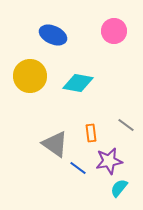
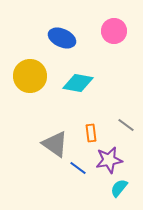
blue ellipse: moved 9 px right, 3 px down
purple star: moved 1 px up
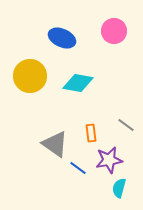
cyan semicircle: rotated 24 degrees counterclockwise
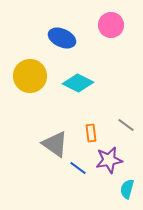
pink circle: moved 3 px left, 6 px up
cyan diamond: rotated 16 degrees clockwise
cyan semicircle: moved 8 px right, 1 px down
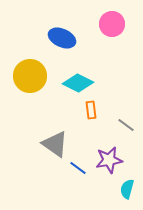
pink circle: moved 1 px right, 1 px up
orange rectangle: moved 23 px up
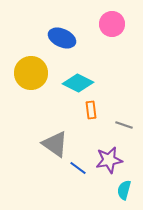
yellow circle: moved 1 px right, 3 px up
gray line: moved 2 px left; rotated 18 degrees counterclockwise
cyan semicircle: moved 3 px left, 1 px down
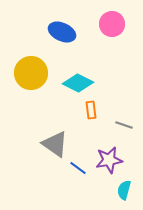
blue ellipse: moved 6 px up
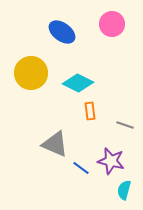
blue ellipse: rotated 12 degrees clockwise
orange rectangle: moved 1 px left, 1 px down
gray line: moved 1 px right
gray triangle: rotated 12 degrees counterclockwise
purple star: moved 2 px right, 1 px down; rotated 24 degrees clockwise
blue line: moved 3 px right
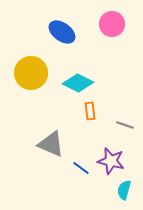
gray triangle: moved 4 px left
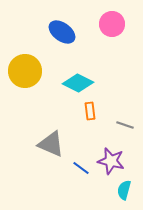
yellow circle: moved 6 px left, 2 px up
